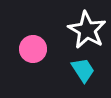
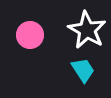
pink circle: moved 3 px left, 14 px up
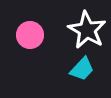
cyan trapezoid: moved 1 px left, 1 px up; rotated 76 degrees clockwise
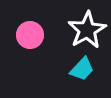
white star: rotated 12 degrees clockwise
